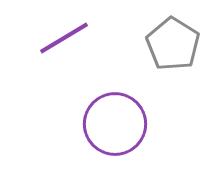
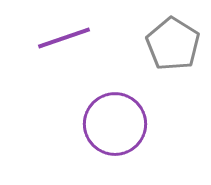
purple line: rotated 12 degrees clockwise
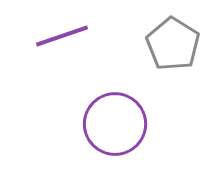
purple line: moved 2 px left, 2 px up
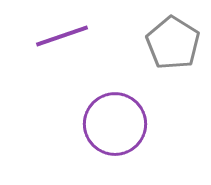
gray pentagon: moved 1 px up
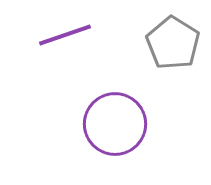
purple line: moved 3 px right, 1 px up
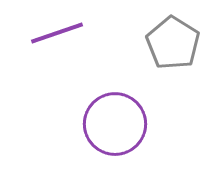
purple line: moved 8 px left, 2 px up
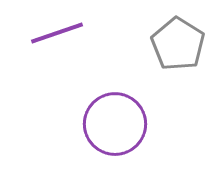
gray pentagon: moved 5 px right, 1 px down
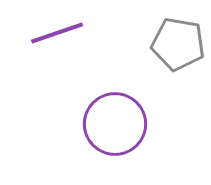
gray pentagon: rotated 22 degrees counterclockwise
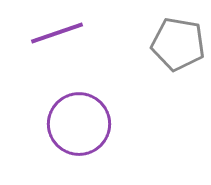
purple circle: moved 36 px left
